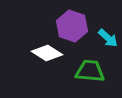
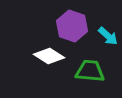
cyan arrow: moved 2 px up
white diamond: moved 2 px right, 3 px down
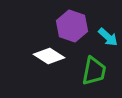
cyan arrow: moved 1 px down
green trapezoid: moved 4 px right; rotated 96 degrees clockwise
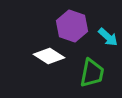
green trapezoid: moved 2 px left, 2 px down
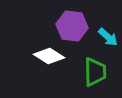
purple hexagon: rotated 12 degrees counterclockwise
green trapezoid: moved 3 px right, 1 px up; rotated 12 degrees counterclockwise
